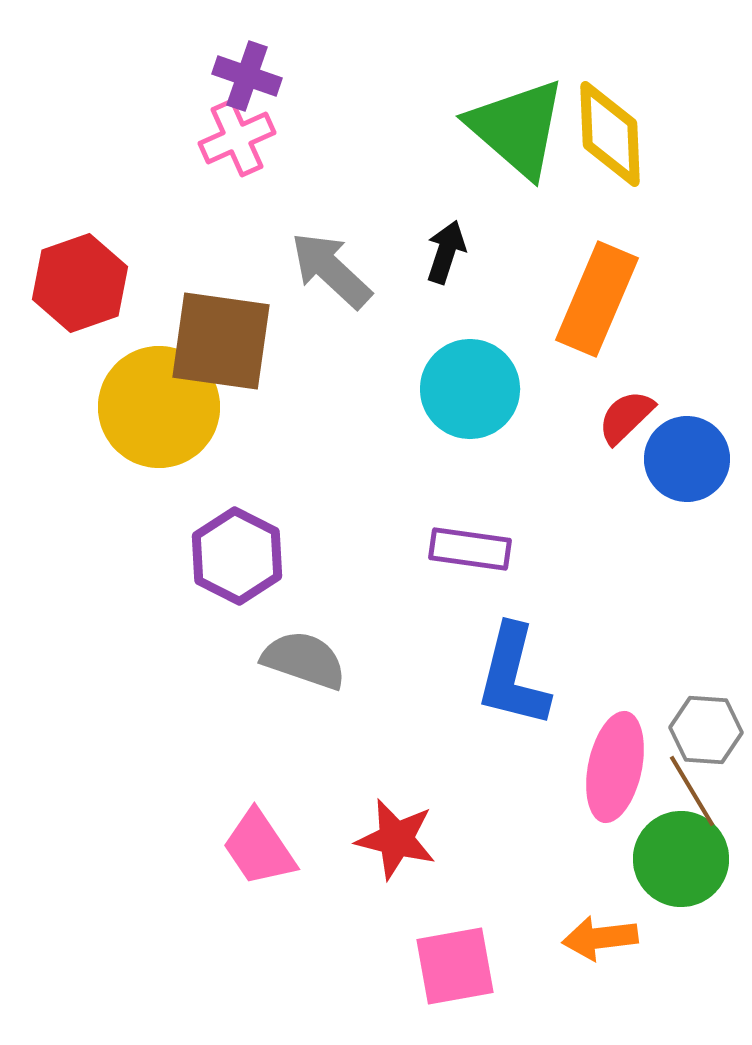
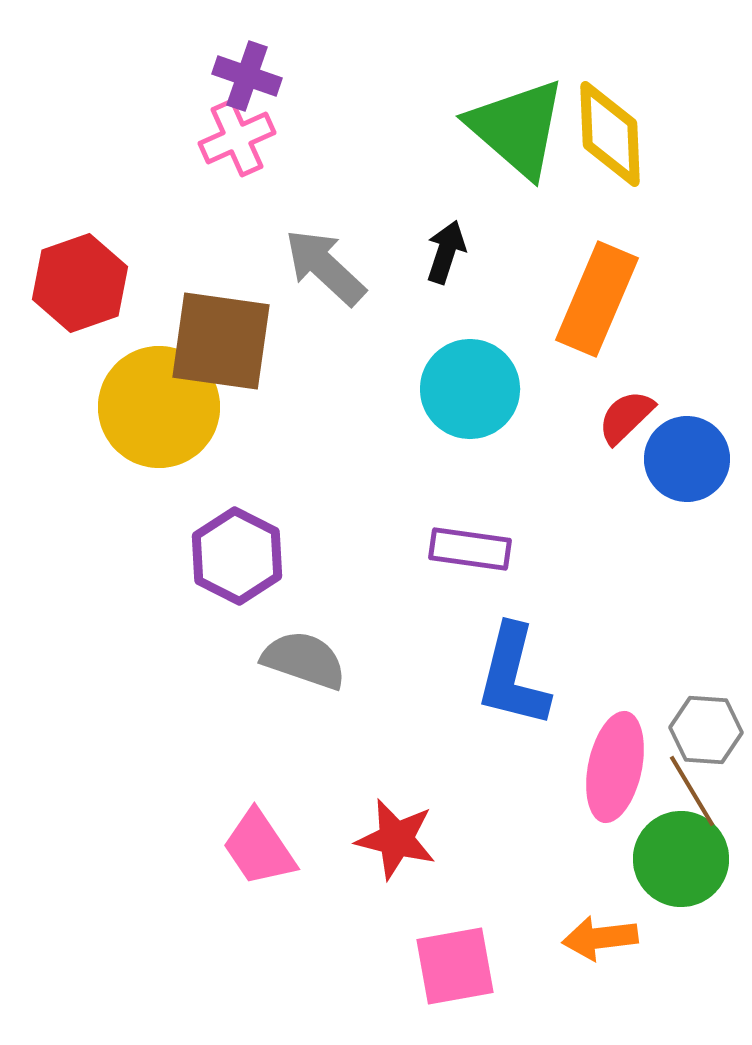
gray arrow: moved 6 px left, 3 px up
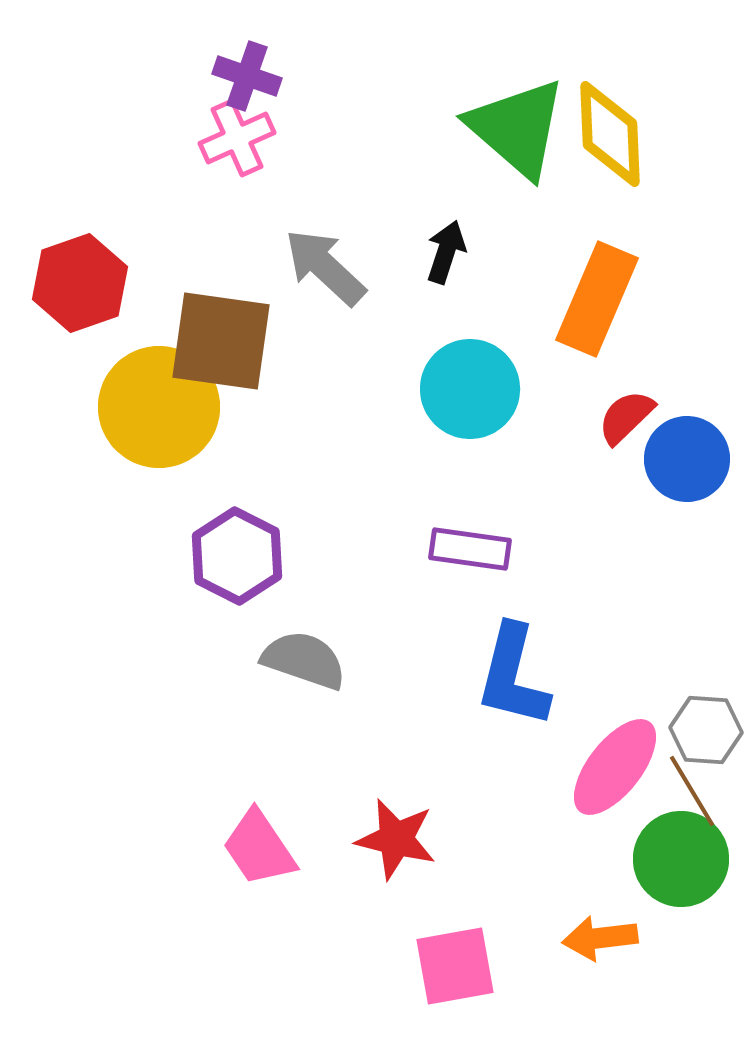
pink ellipse: rotated 26 degrees clockwise
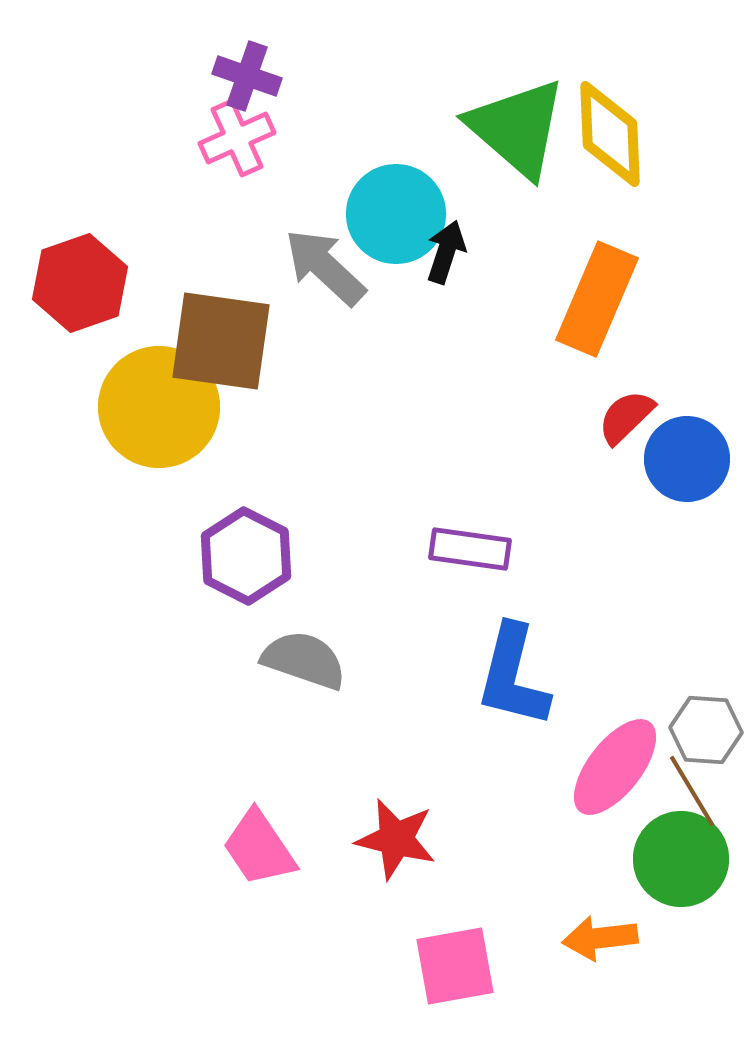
cyan circle: moved 74 px left, 175 px up
purple hexagon: moved 9 px right
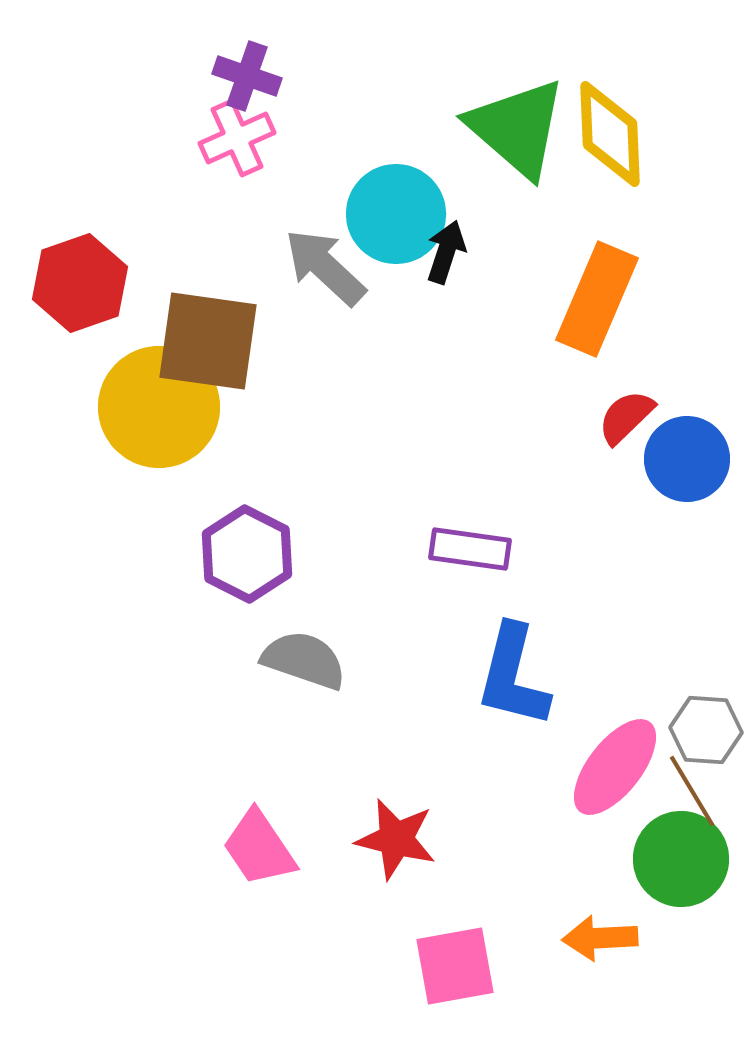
brown square: moved 13 px left
purple hexagon: moved 1 px right, 2 px up
orange arrow: rotated 4 degrees clockwise
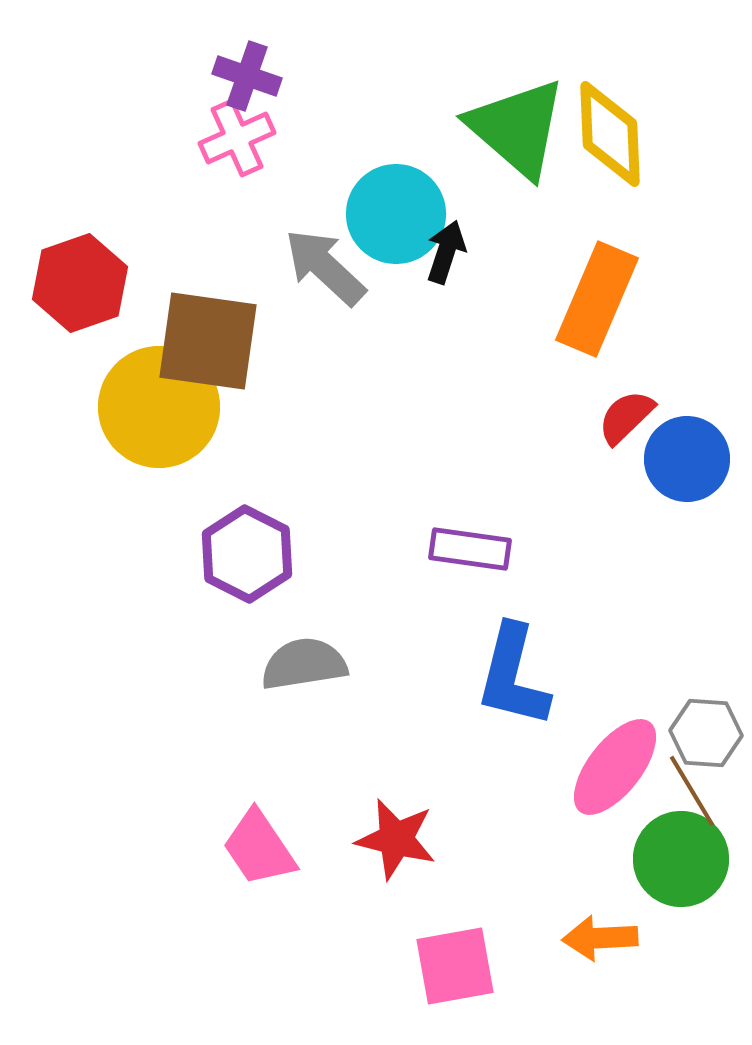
gray semicircle: moved 4 px down; rotated 28 degrees counterclockwise
gray hexagon: moved 3 px down
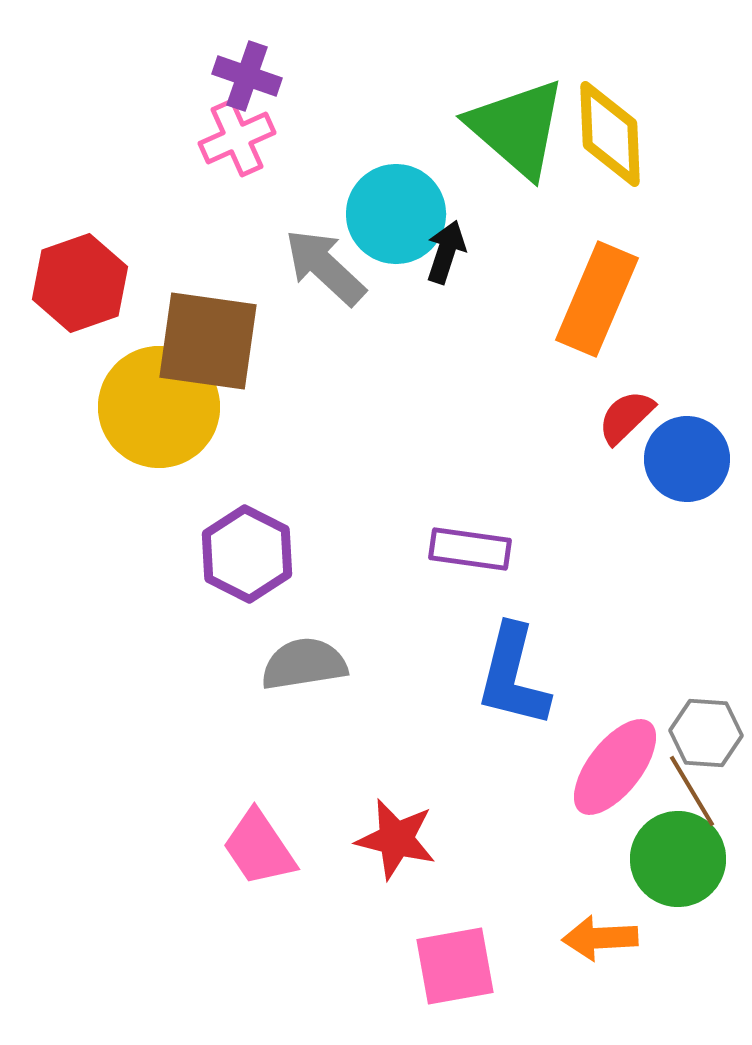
green circle: moved 3 px left
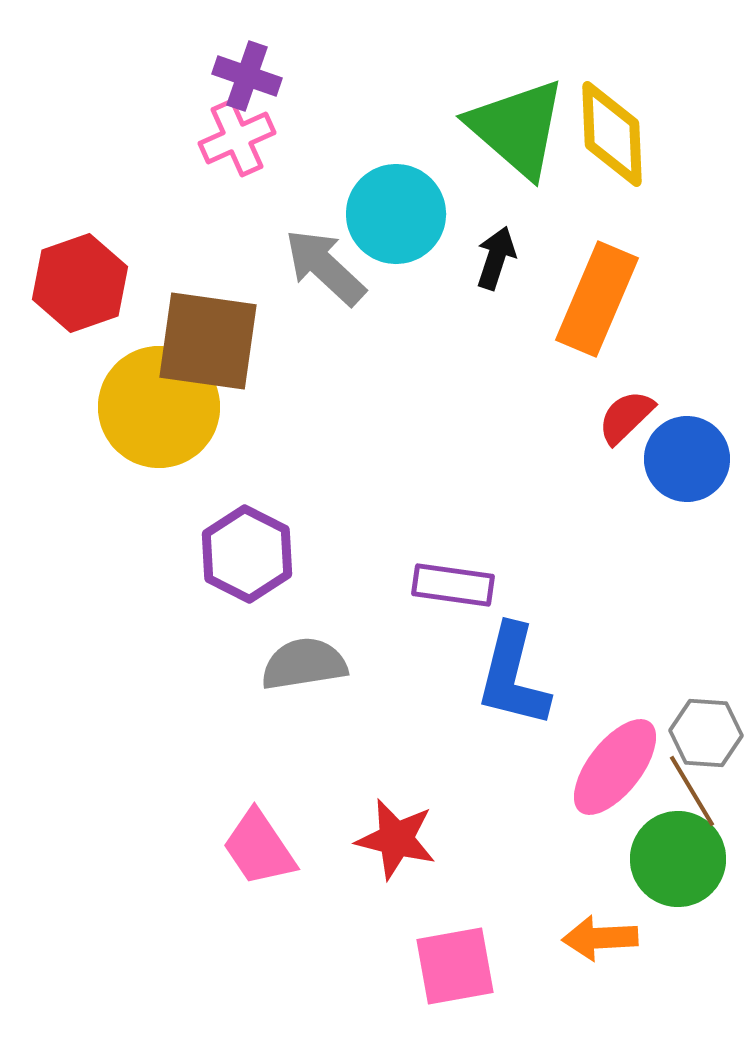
yellow diamond: moved 2 px right
black arrow: moved 50 px right, 6 px down
purple rectangle: moved 17 px left, 36 px down
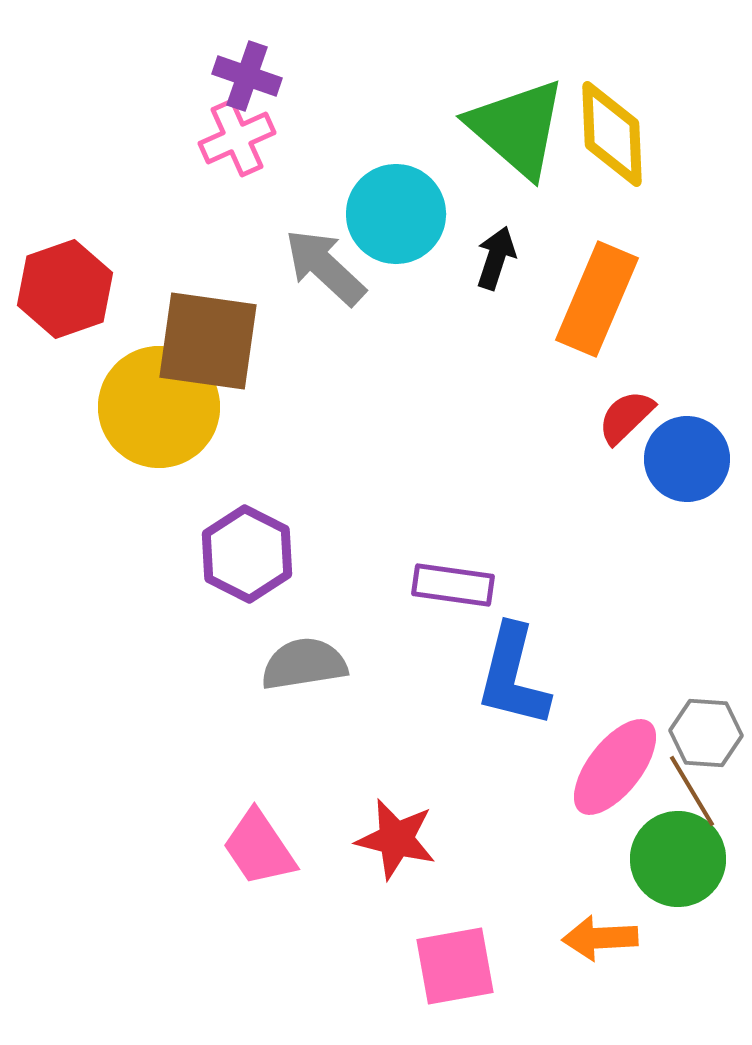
red hexagon: moved 15 px left, 6 px down
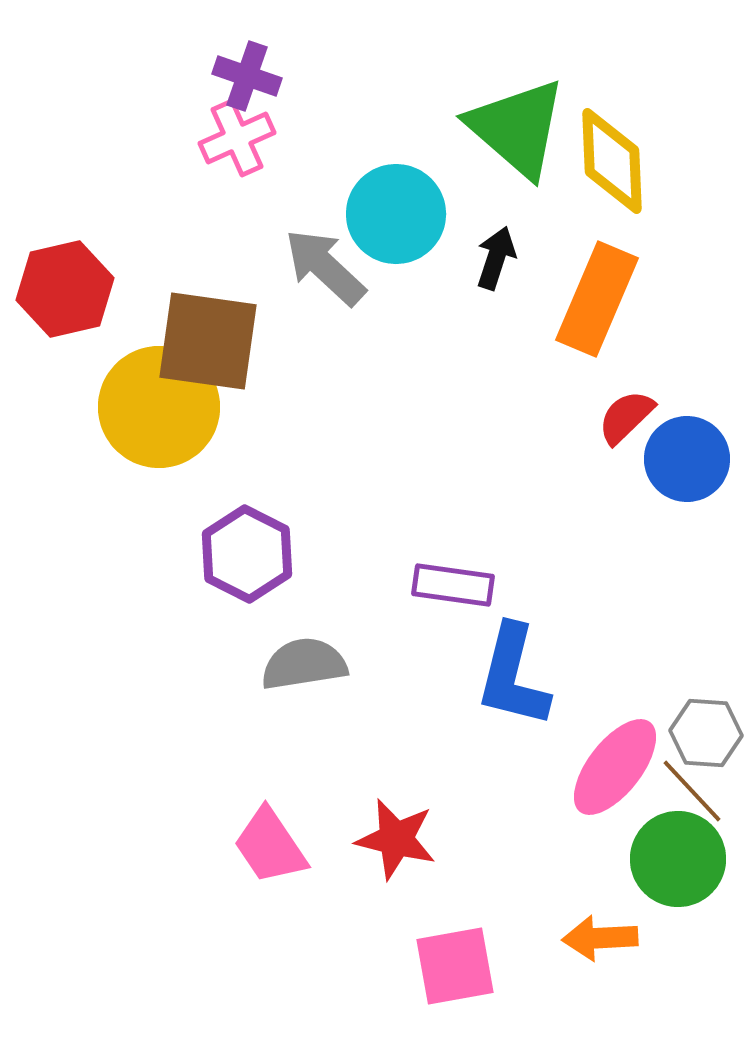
yellow diamond: moved 27 px down
red hexagon: rotated 6 degrees clockwise
brown line: rotated 12 degrees counterclockwise
pink trapezoid: moved 11 px right, 2 px up
